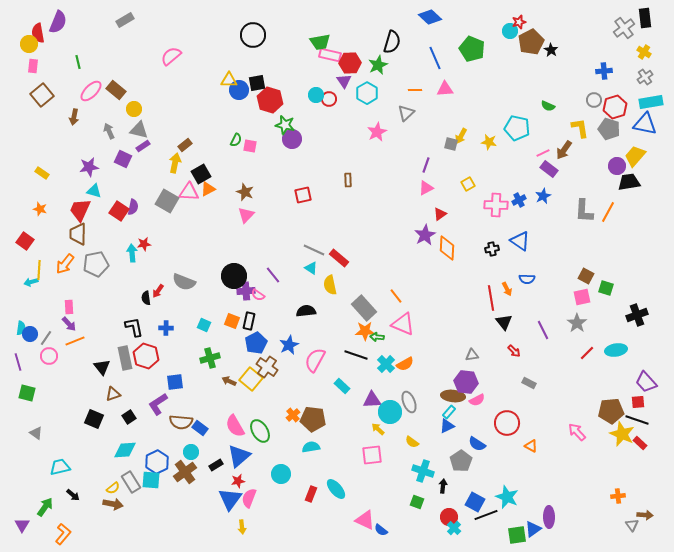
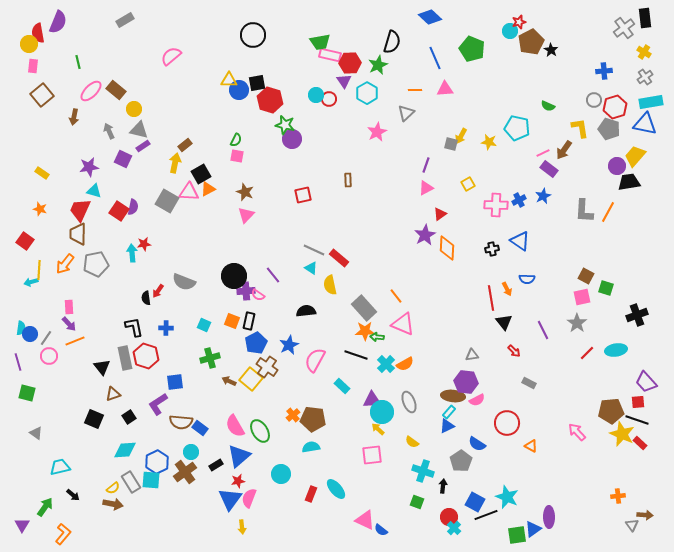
pink square at (250, 146): moved 13 px left, 10 px down
cyan circle at (390, 412): moved 8 px left
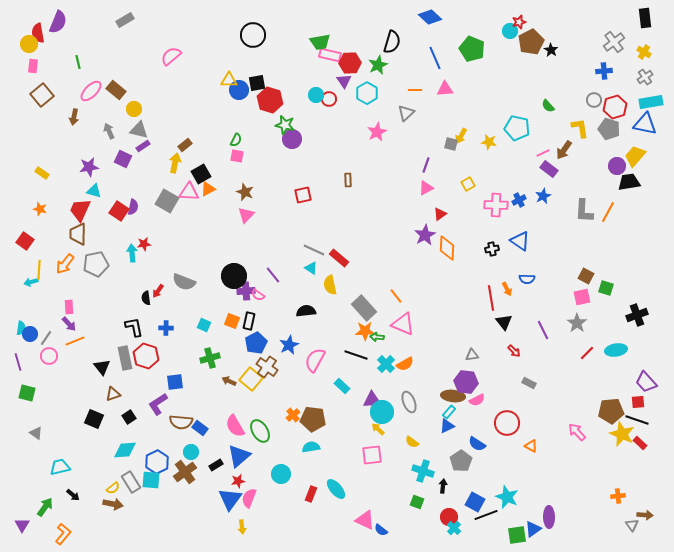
gray cross at (624, 28): moved 10 px left, 14 px down
green semicircle at (548, 106): rotated 24 degrees clockwise
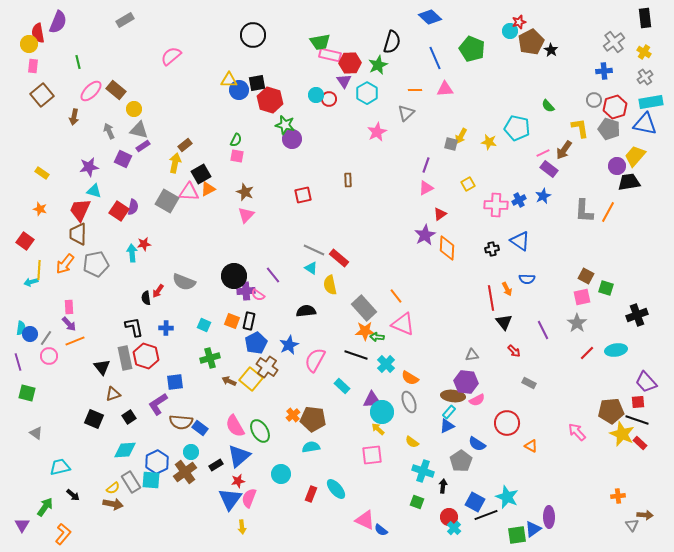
orange semicircle at (405, 364): moved 5 px right, 14 px down; rotated 60 degrees clockwise
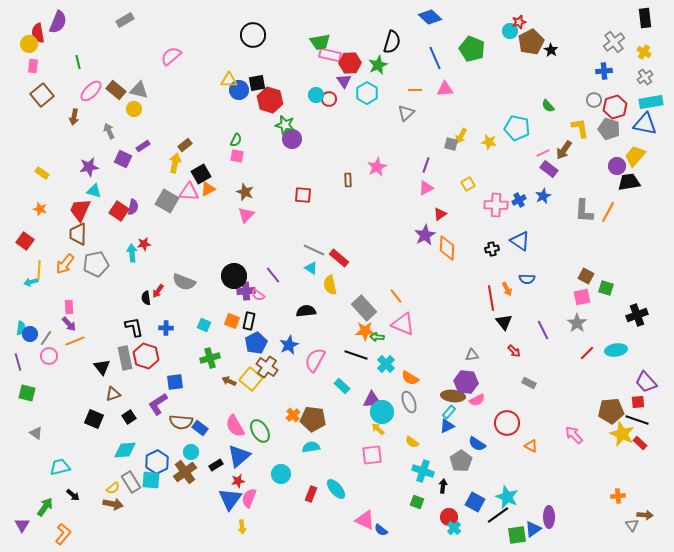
gray triangle at (139, 130): moved 40 px up
pink star at (377, 132): moved 35 px down
red square at (303, 195): rotated 18 degrees clockwise
pink arrow at (577, 432): moved 3 px left, 3 px down
black line at (486, 515): moved 12 px right; rotated 15 degrees counterclockwise
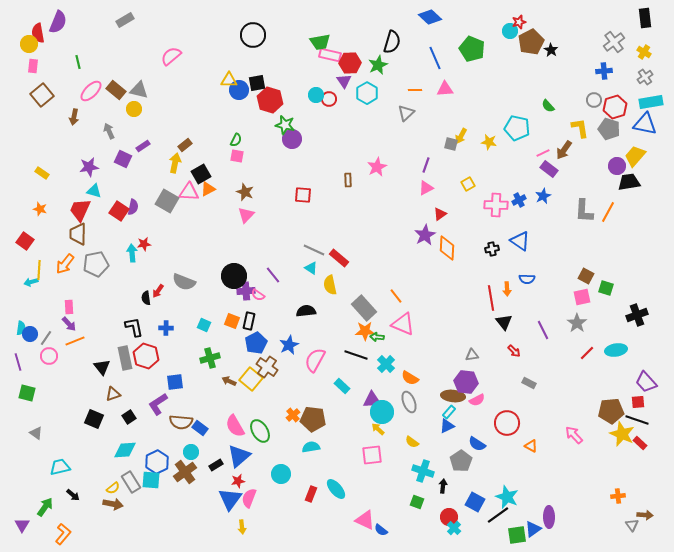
orange arrow at (507, 289): rotated 24 degrees clockwise
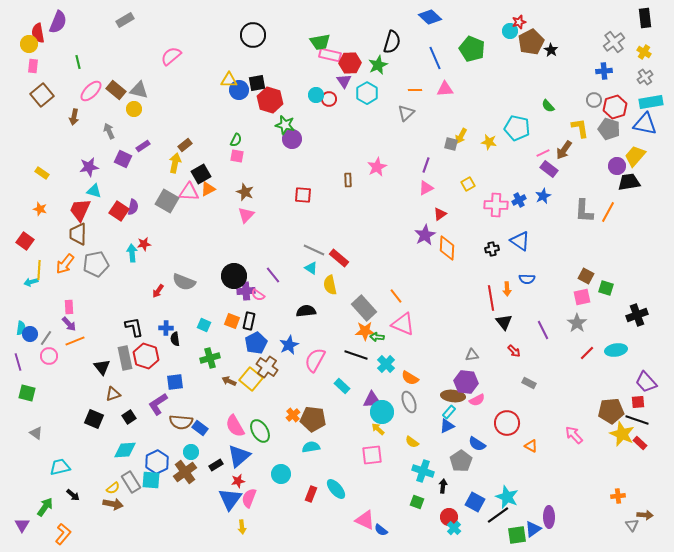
black semicircle at (146, 298): moved 29 px right, 41 px down
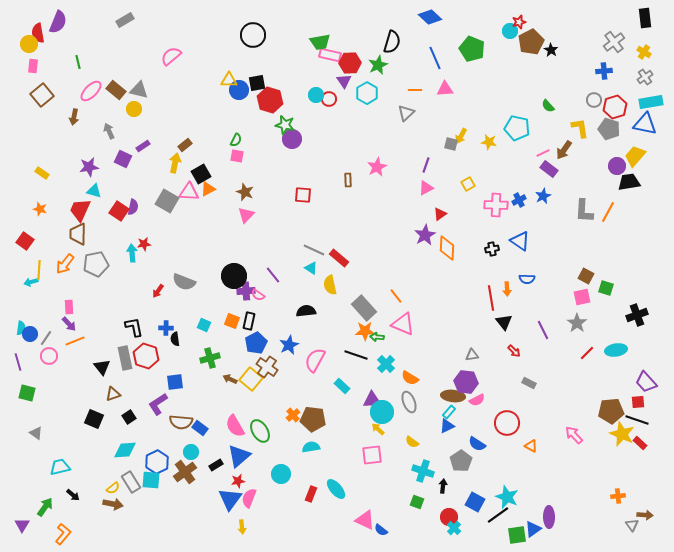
brown arrow at (229, 381): moved 1 px right, 2 px up
